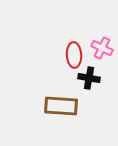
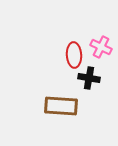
pink cross: moved 1 px left, 1 px up
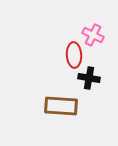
pink cross: moved 8 px left, 12 px up
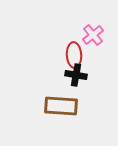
pink cross: rotated 25 degrees clockwise
black cross: moved 13 px left, 3 px up
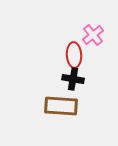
black cross: moved 3 px left, 4 px down
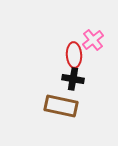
pink cross: moved 5 px down
brown rectangle: rotated 8 degrees clockwise
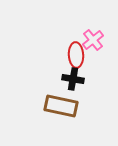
red ellipse: moved 2 px right
